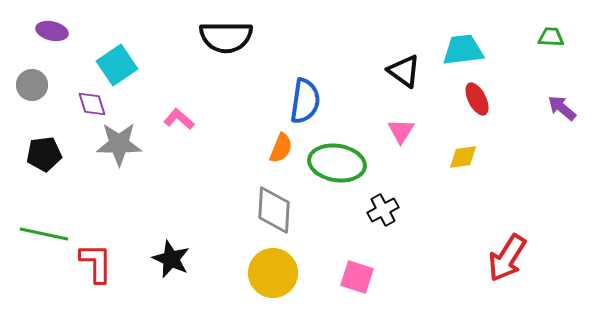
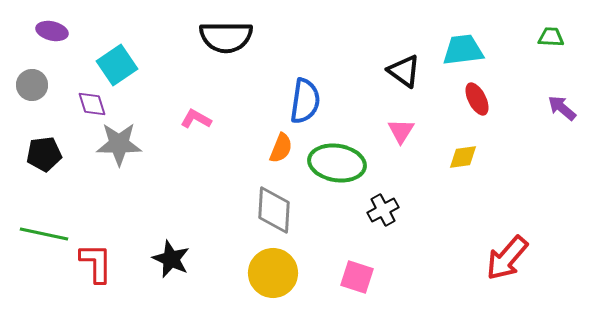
pink L-shape: moved 17 px right; rotated 12 degrees counterclockwise
red arrow: rotated 9 degrees clockwise
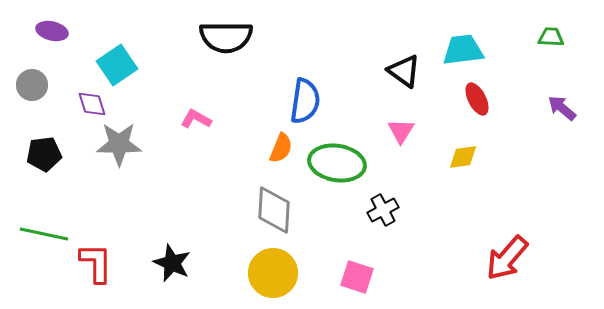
black star: moved 1 px right, 4 px down
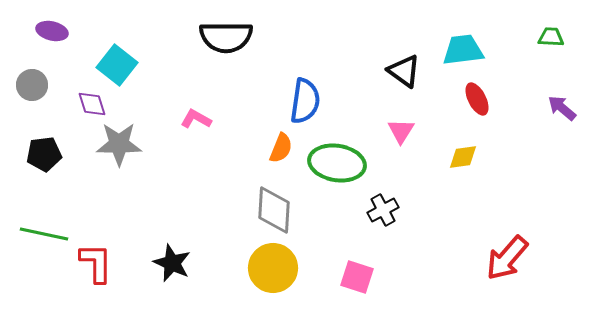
cyan square: rotated 18 degrees counterclockwise
yellow circle: moved 5 px up
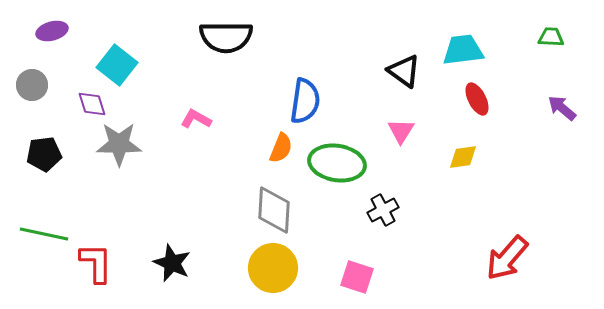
purple ellipse: rotated 28 degrees counterclockwise
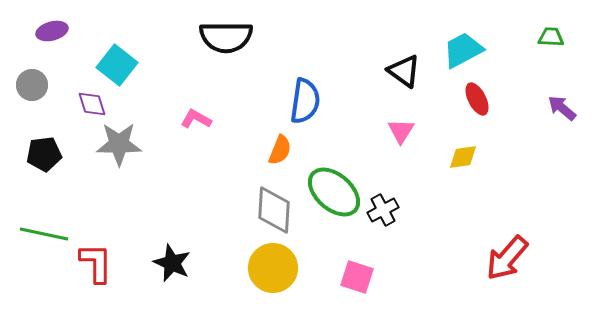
cyan trapezoid: rotated 21 degrees counterclockwise
orange semicircle: moved 1 px left, 2 px down
green ellipse: moved 3 px left, 29 px down; rotated 32 degrees clockwise
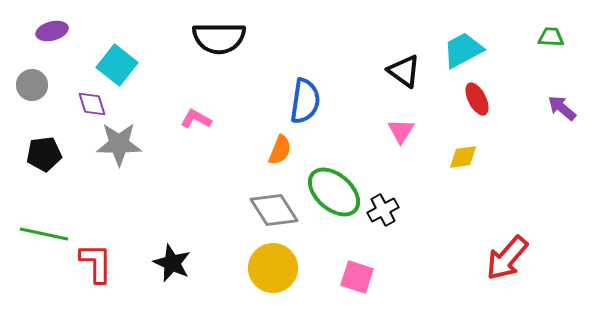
black semicircle: moved 7 px left, 1 px down
gray diamond: rotated 36 degrees counterclockwise
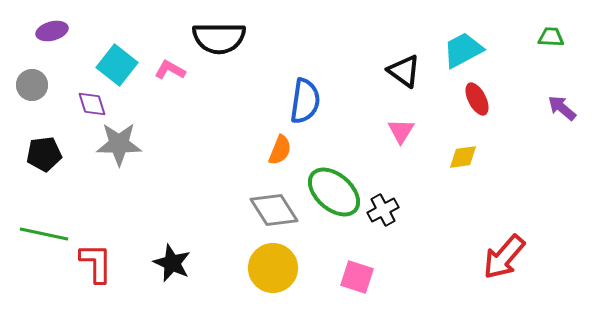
pink L-shape: moved 26 px left, 49 px up
red arrow: moved 3 px left, 1 px up
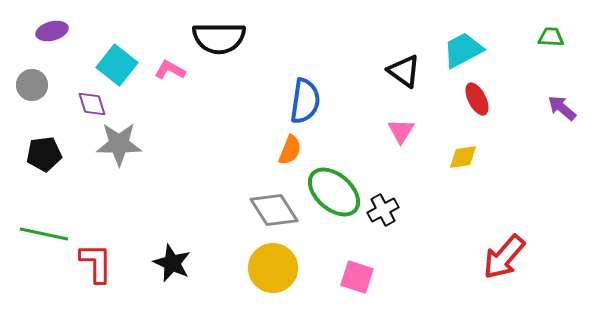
orange semicircle: moved 10 px right
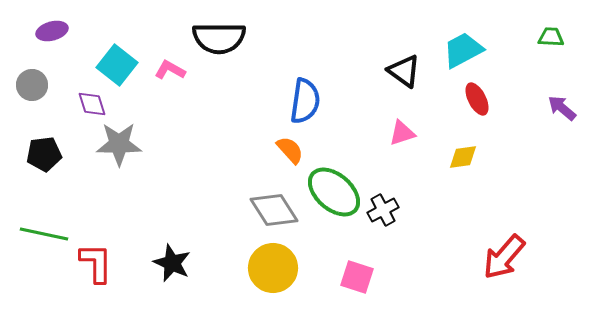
pink triangle: moved 1 px right, 2 px down; rotated 40 degrees clockwise
orange semicircle: rotated 64 degrees counterclockwise
